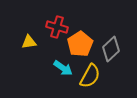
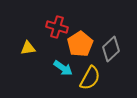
yellow triangle: moved 1 px left, 6 px down
yellow semicircle: moved 2 px down
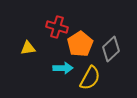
cyan arrow: rotated 36 degrees counterclockwise
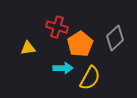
gray diamond: moved 4 px right, 11 px up
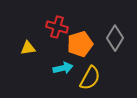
gray diamond: rotated 15 degrees counterclockwise
orange pentagon: rotated 15 degrees clockwise
cyan arrow: rotated 12 degrees counterclockwise
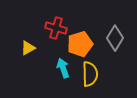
red cross: moved 1 px left, 1 px down
yellow triangle: rotated 21 degrees counterclockwise
cyan arrow: rotated 96 degrees counterclockwise
yellow semicircle: moved 4 px up; rotated 30 degrees counterclockwise
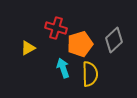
gray diamond: moved 1 px left, 2 px down; rotated 15 degrees clockwise
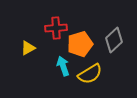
red cross: rotated 20 degrees counterclockwise
cyan arrow: moved 2 px up
yellow semicircle: rotated 60 degrees clockwise
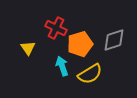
red cross: rotated 30 degrees clockwise
gray diamond: rotated 25 degrees clockwise
yellow triangle: rotated 35 degrees counterclockwise
cyan arrow: moved 1 px left
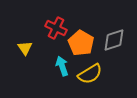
orange pentagon: moved 1 px right, 1 px up; rotated 25 degrees counterclockwise
yellow triangle: moved 3 px left
